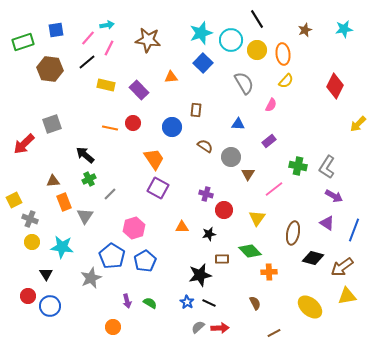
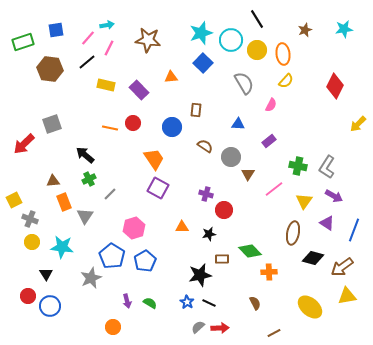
yellow triangle at (257, 218): moved 47 px right, 17 px up
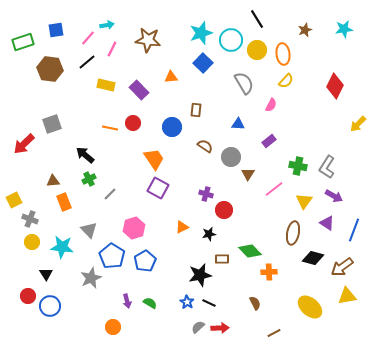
pink line at (109, 48): moved 3 px right, 1 px down
gray triangle at (85, 216): moved 4 px right, 14 px down; rotated 18 degrees counterclockwise
orange triangle at (182, 227): rotated 24 degrees counterclockwise
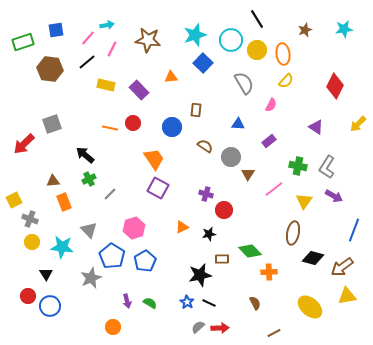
cyan star at (201, 33): moved 6 px left, 2 px down
purple triangle at (327, 223): moved 11 px left, 96 px up
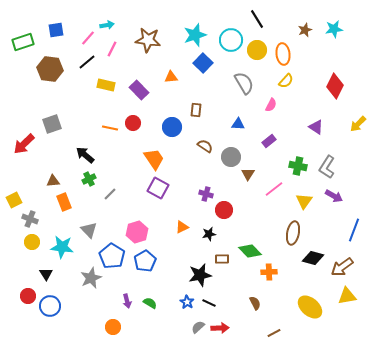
cyan star at (344, 29): moved 10 px left
pink hexagon at (134, 228): moved 3 px right, 4 px down
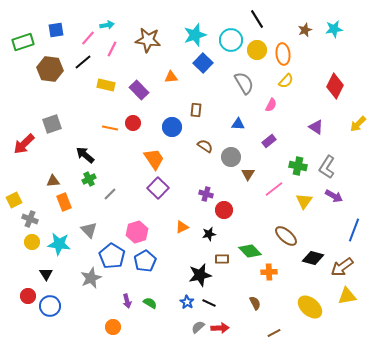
black line at (87, 62): moved 4 px left
purple square at (158, 188): rotated 15 degrees clockwise
brown ellipse at (293, 233): moved 7 px left, 3 px down; rotated 60 degrees counterclockwise
cyan star at (62, 247): moved 3 px left, 3 px up
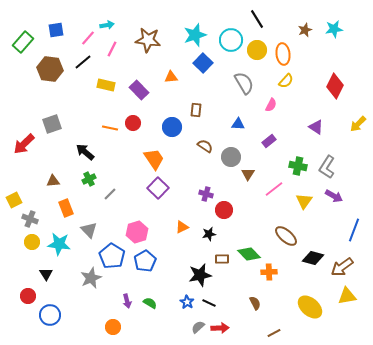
green rectangle at (23, 42): rotated 30 degrees counterclockwise
black arrow at (85, 155): moved 3 px up
orange rectangle at (64, 202): moved 2 px right, 6 px down
green diamond at (250, 251): moved 1 px left, 3 px down
blue circle at (50, 306): moved 9 px down
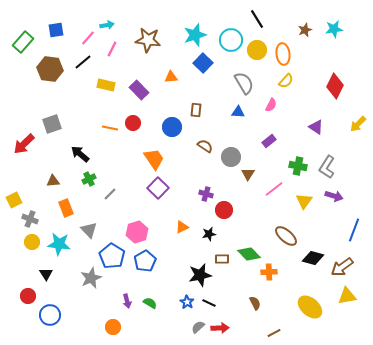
blue triangle at (238, 124): moved 12 px up
black arrow at (85, 152): moved 5 px left, 2 px down
purple arrow at (334, 196): rotated 12 degrees counterclockwise
